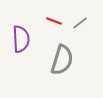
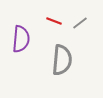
purple semicircle: rotated 8 degrees clockwise
gray semicircle: rotated 12 degrees counterclockwise
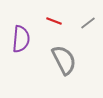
gray line: moved 8 px right
gray semicircle: moved 2 px right; rotated 32 degrees counterclockwise
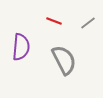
purple semicircle: moved 8 px down
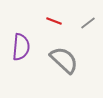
gray semicircle: rotated 20 degrees counterclockwise
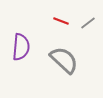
red line: moved 7 px right
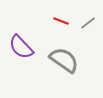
purple semicircle: rotated 132 degrees clockwise
gray semicircle: rotated 8 degrees counterclockwise
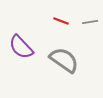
gray line: moved 2 px right, 1 px up; rotated 28 degrees clockwise
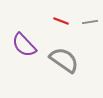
purple semicircle: moved 3 px right, 2 px up
